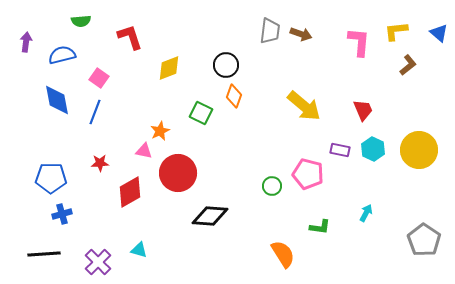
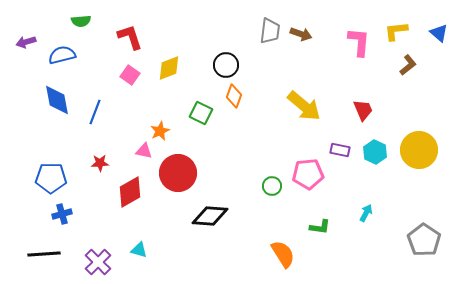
purple arrow: rotated 114 degrees counterclockwise
pink square: moved 31 px right, 3 px up
cyan hexagon: moved 2 px right, 3 px down
pink pentagon: rotated 20 degrees counterclockwise
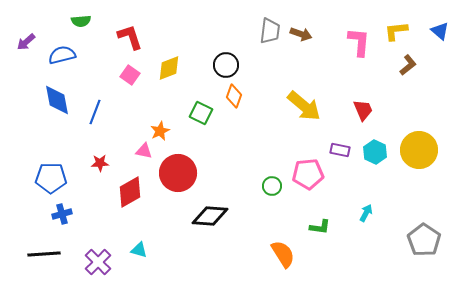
blue triangle: moved 1 px right, 2 px up
purple arrow: rotated 24 degrees counterclockwise
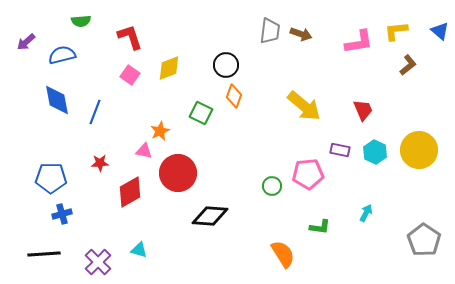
pink L-shape: rotated 76 degrees clockwise
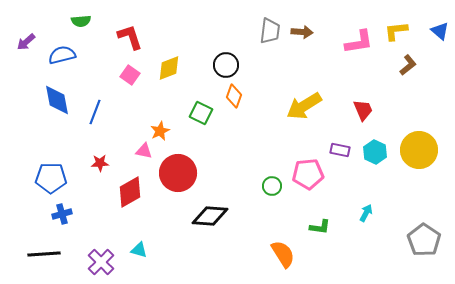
brown arrow: moved 1 px right, 2 px up; rotated 15 degrees counterclockwise
yellow arrow: rotated 108 degrees clockwise
purple cross: moved 3 px right
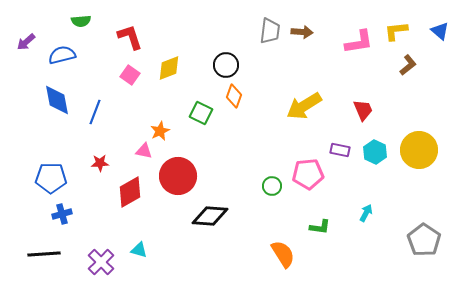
red circle: moved 3 px down
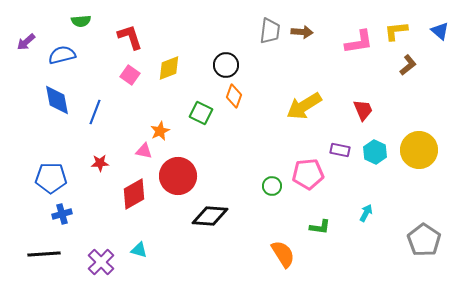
red diamond: moved 4 px right, 2 px down
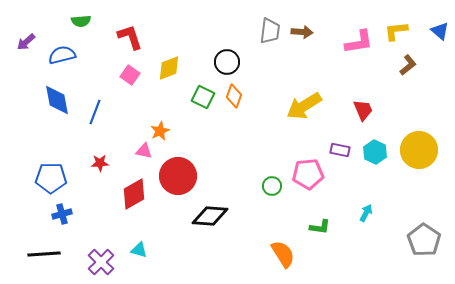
black circle: moved 1 px right, 3 px up
green square: moved 2 px right, 16 px up
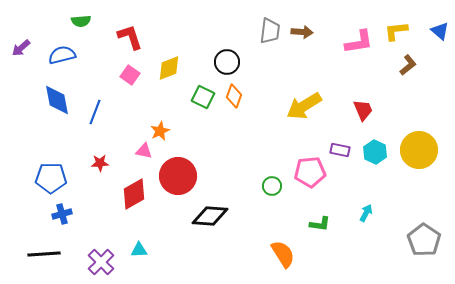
purple arrow: moved 5 px left, 6 px down
pink pentagon: moved 2 px right, 2 px up
green L-shape: moved 3 px up
cyan triangle: rotated 18 degrees counterclockwise
